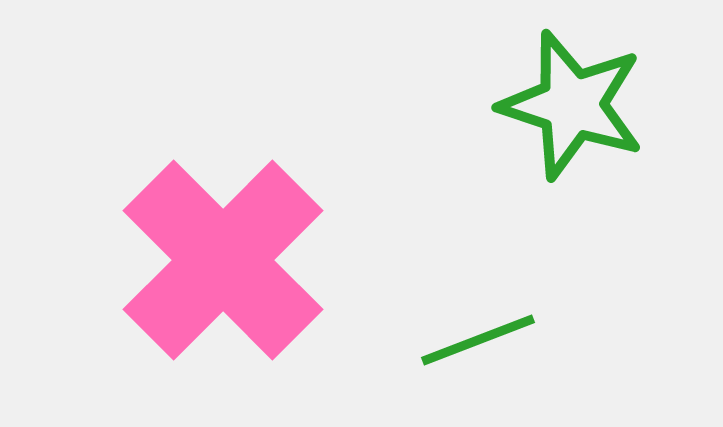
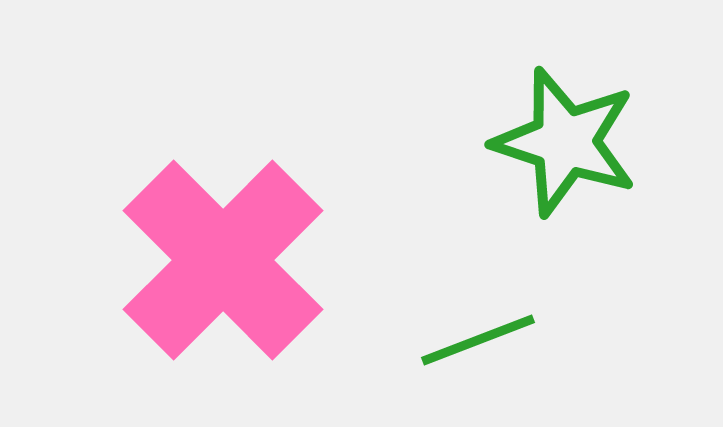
green star: moved 7 px left, 37 px down
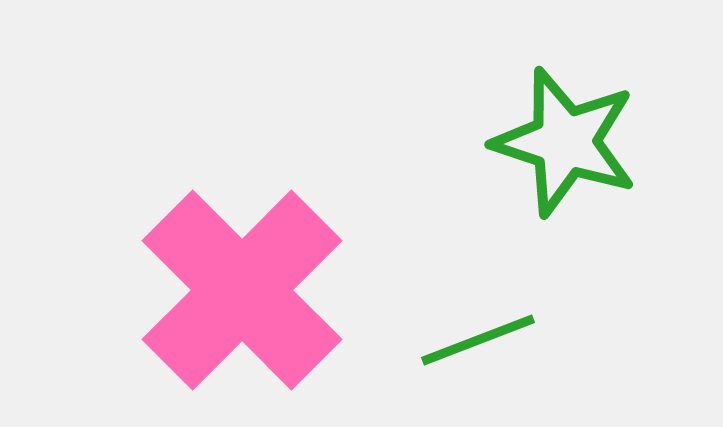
pink cross: moved 19 px right, 30 px down
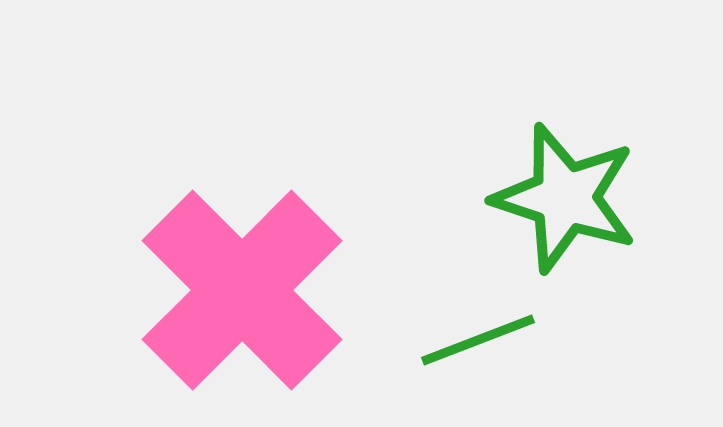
green star: moved 56 px down
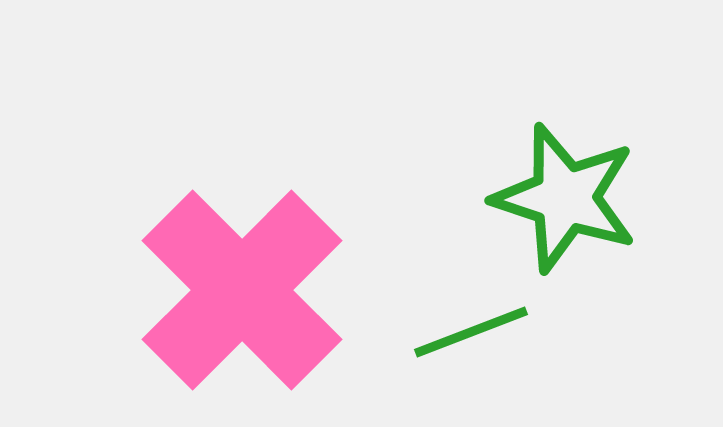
green line: moved 7 px left, 8 px up
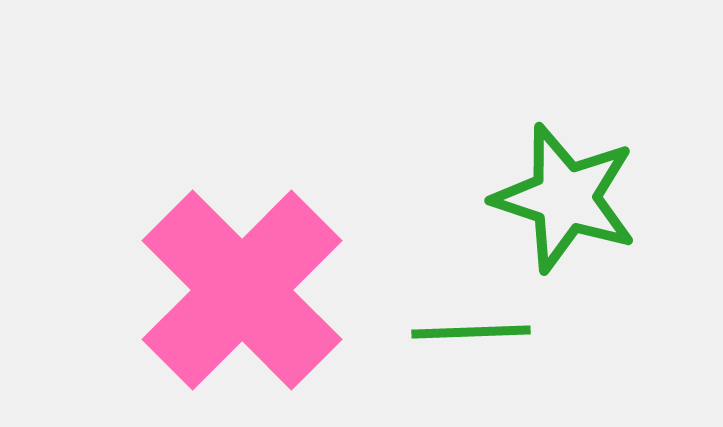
green line: rotated 19 degrees clockwise
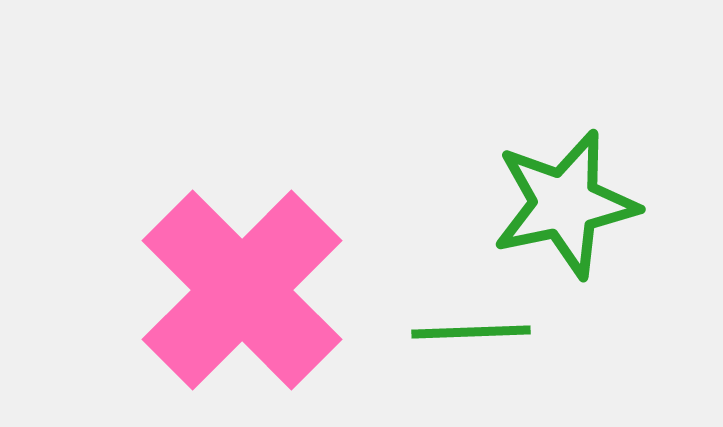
green star: moved 6 px down; rotated 30 degrees counterclockwise
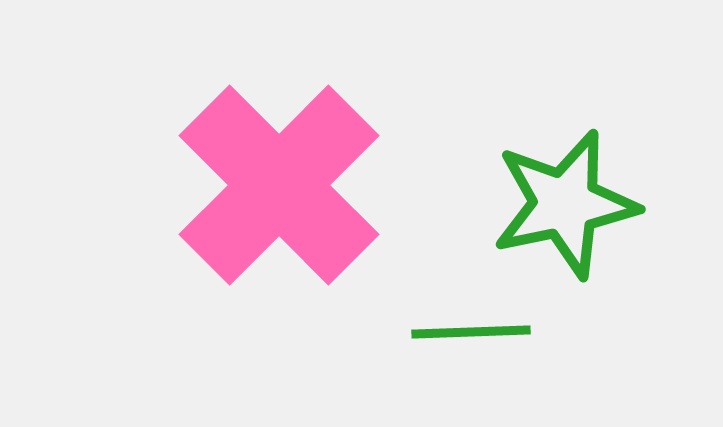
pink cross: moved 37 px right, 105 px up
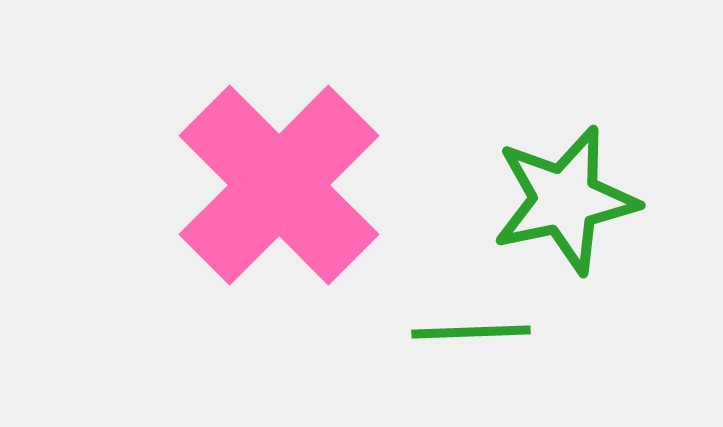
green star: moved 4 px up
